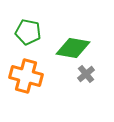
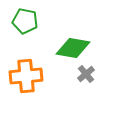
green pentagon: moved 3 px left, 11 px up
orange cross: rotated 20 degrees counterclockwise
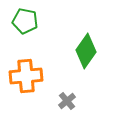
green diamond: moved 13 px right, 3 px down; rotated 64 degrees counterclockwise
gray cross: moved 19 px left, 27 px down
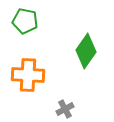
orange cross: moved 2 px right, 1 px up; rotated 8 degrees clockwise
gray cross: moved 2 px left, 8 px down; rotated 12 degrees clockwise
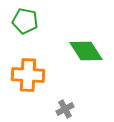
green diamond: rotated 68 degrees counterclockwise
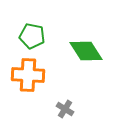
green pentagon: moved 7 px right, 15 px down
gray cross: rotated 30 degrees counterclockwise
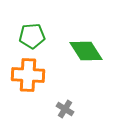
green pentagon: rotated 15 degrees counterclockwise
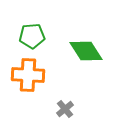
gray cross: rotated 18 degrees clockwise
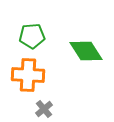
gray cross: moved 21 px left
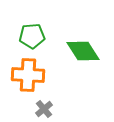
green diamond: moved 3 px left
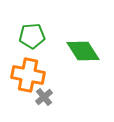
orange cross: rotated 8 degrees clockwise
gray cross: moved 12 px up
